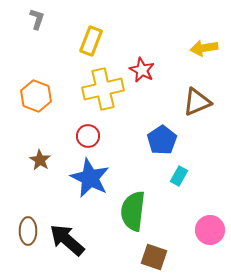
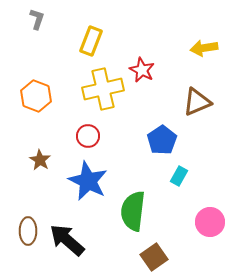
blue star: moved 2 px left, 3 px down
pink circle: moved 8 px up
brown square: rotated 36 degrees clockwise
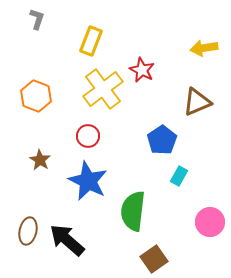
yellow cross: rotated 24 degrees counterclockwise
brown ellipse: rotated 12 degrees clockwise
brown square: moved 2 px down
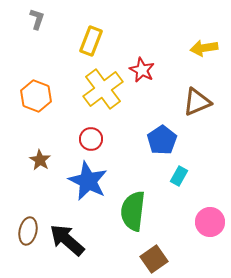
red circle: moved 3 px right, 3 px down
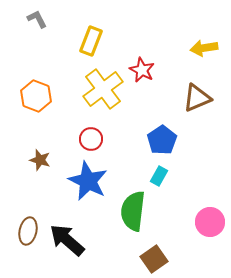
gray L-shape: rotated 45 degrees counterclockwise
brown triangle: moved 4 px up
brown star: rotated 15 degrees counterclockwise
cyan rectangle: moved 20 px left
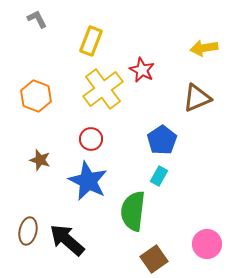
pink circle: moved 3 px left, 22 px down
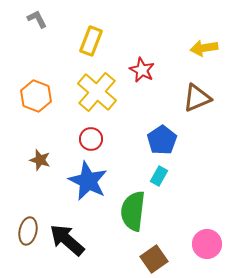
yellow cross: moved 6 px left, 3 px down; rotated 12 degrees counterclockwise
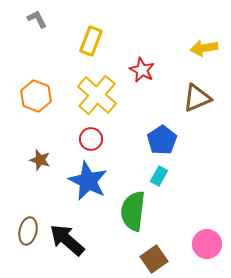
yellow cross: moved 3 px down
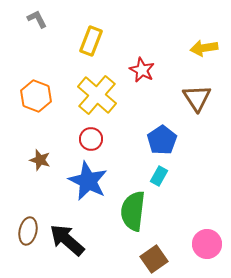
brown triangle: rotated 40 degrees counterclockwise
